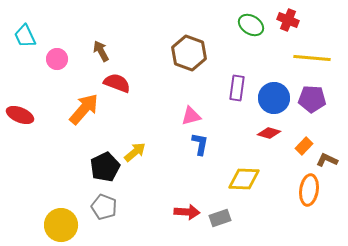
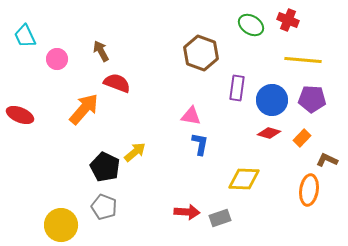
brown hexagon: moved 12 px right
yellow line: moved 9 px left, 2 px down
blue circle: moved 2 px left, 2 px down
pink triangle: rotated 25 degrees clockwise
orange rectangle: moved 2 px left, 8 px up
black pentagon: rotated 20 degrees counterclockwise
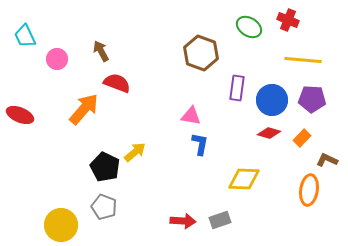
green ellipse: moved 2 px left, 2 px down
red arrow: moved 4 px left, 9 px down
gray rectangle: moved 2 px down
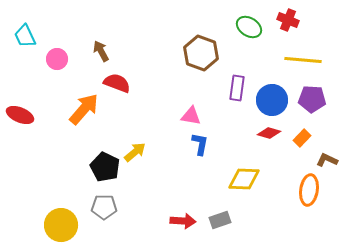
gray pentagon: rotated 20 degrees counterclockwise
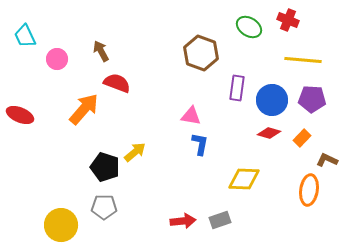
black pentagon: rotated 8 degrees counterclockwise
red arrow: rotated 10 degrees counterclockwise
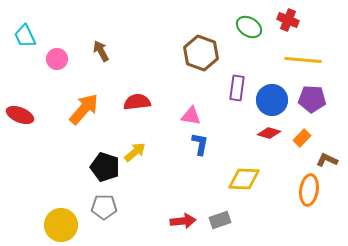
red semicircle: moved 20 px right, 19 px down; rotated 28 degrees counterclockwise
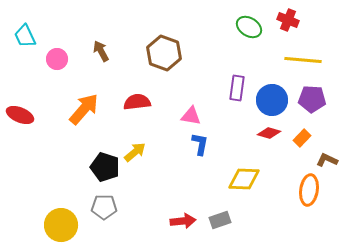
brown hexagon: moved 37 px left
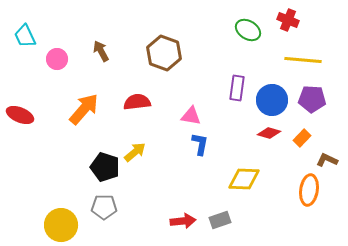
green ellipse: moved 1 px left, 3 px down
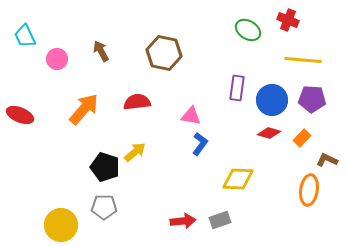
brown hexagon: rotated 8 degrees counterclockwise
blue L-shape: rotated 25 degrees clockwise
yellow diamond: moved 6 px left
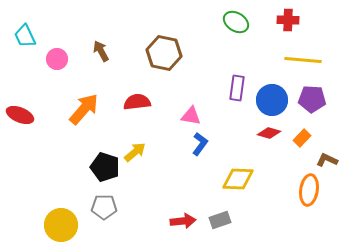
red cross: rotated 20 degrees counterclockwise
green ellipse: moved 12 px left, 8 px up
